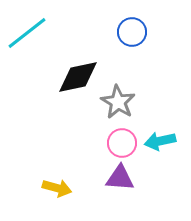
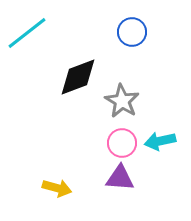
black diamond: rotated 9 degrees counterclockwise
gray star: moved 4 px right, 1 px up
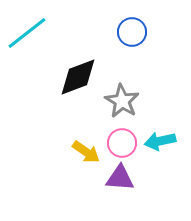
yellow arrow: moved 29 px right, 36 px up; rotated 20 degrees clockwise
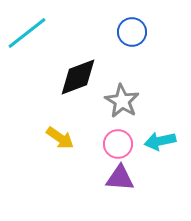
pink circle: moved 4 px left, 1 px down
yellow arrow: moved 26 px left, 14 px up
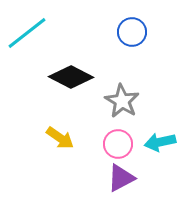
black diamond: moved 7 px left; rotated 48 degrees clockwise
cyan arrow: moved 1 px down
purple triangle: moved 1 px right; rotated 32 degrees counterclockwise
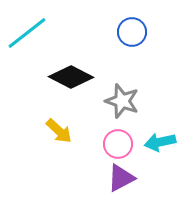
gray star: rotated 12 degrees counterclockwise
yellow arrow: moved 1 px left, 7 px up; rotated 8 degrees clockwise
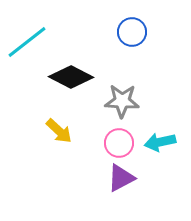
cyan line: moved 9 px down
gray star: rotated 16 degrees counterclockwise
pink circle: moved 1 px right, 1 px up
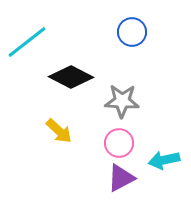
cyan arrow: moved 4 px right, 18 px down
